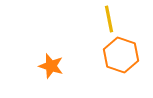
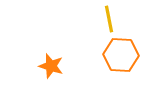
orange hexagon: rotated 16 degrees counterclockwise
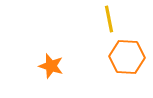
orange hexagon: moved 6 px right, 2 px down
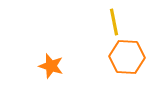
yellow line: moved 5 px right, 3 px down
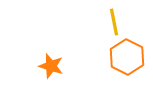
orange hexagon: rotated 24 degrees clockwise
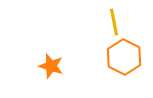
orange hexagon: moved 3 px left
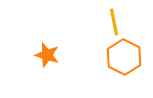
orange star: moved 4 px left, 11 px up
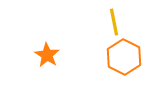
orange star: rotated 15 degrees clockwise
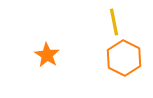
orange hexagon: moved 1 px down
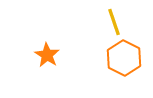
yellow line: rotated 8 degrees counterclockwise
